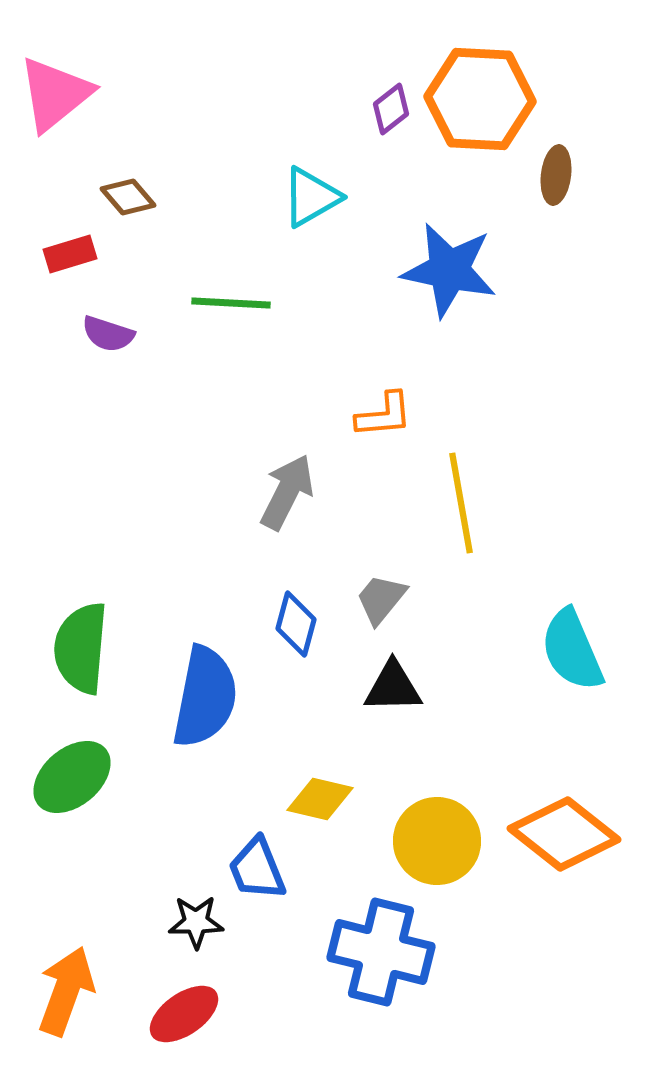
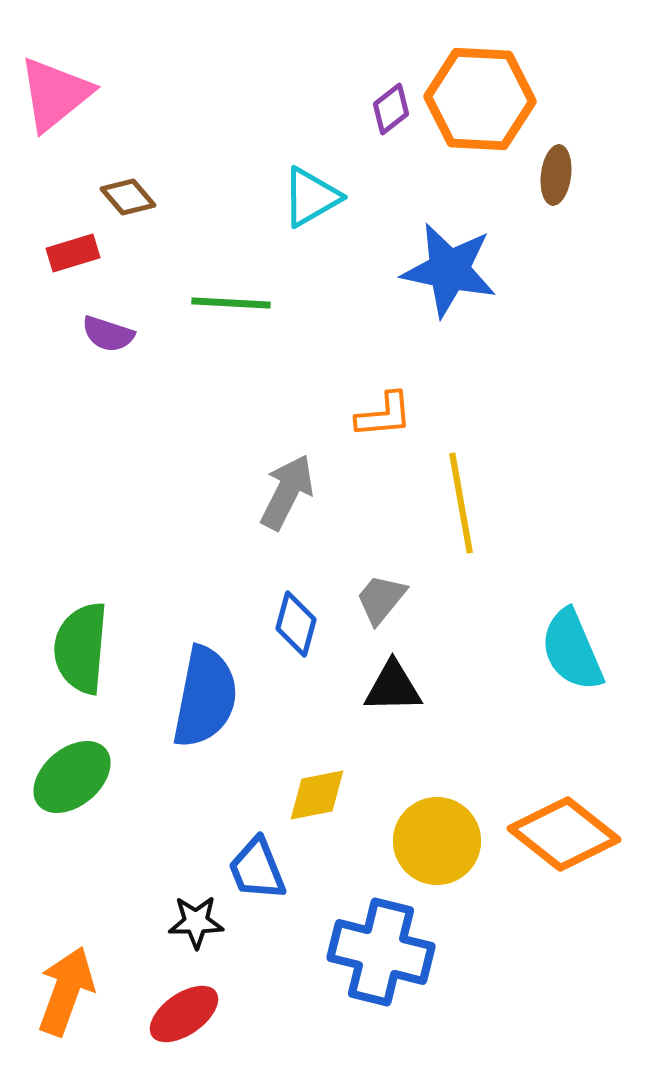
red rectangle: moved 3 px right, 1 px up
yellow diamond: moved 3 px left, 4 px up; rotated 24 degrees counterclockwise
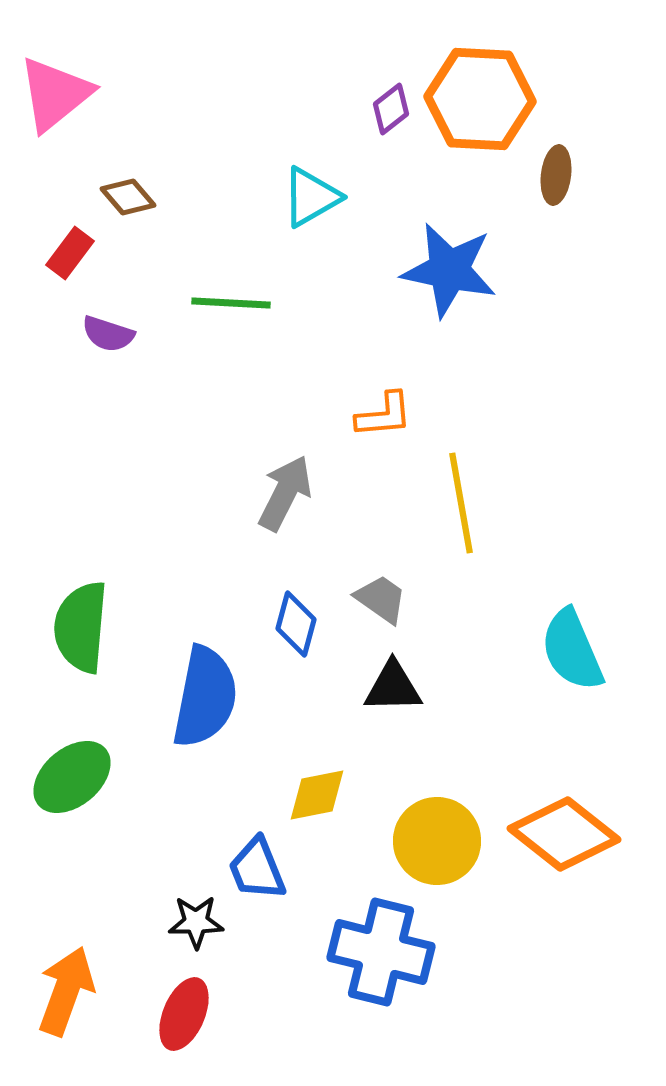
red rectangle: moved 3 px left; rotated 36 degrees counterclockwise
gray arrow: moved 2 px left, 1 px down
gray trapezoid: rotated 86 degrees clockwise
green semicircle: moved 21 px up
red ellipse: rotated 32 degrees counterclockwise
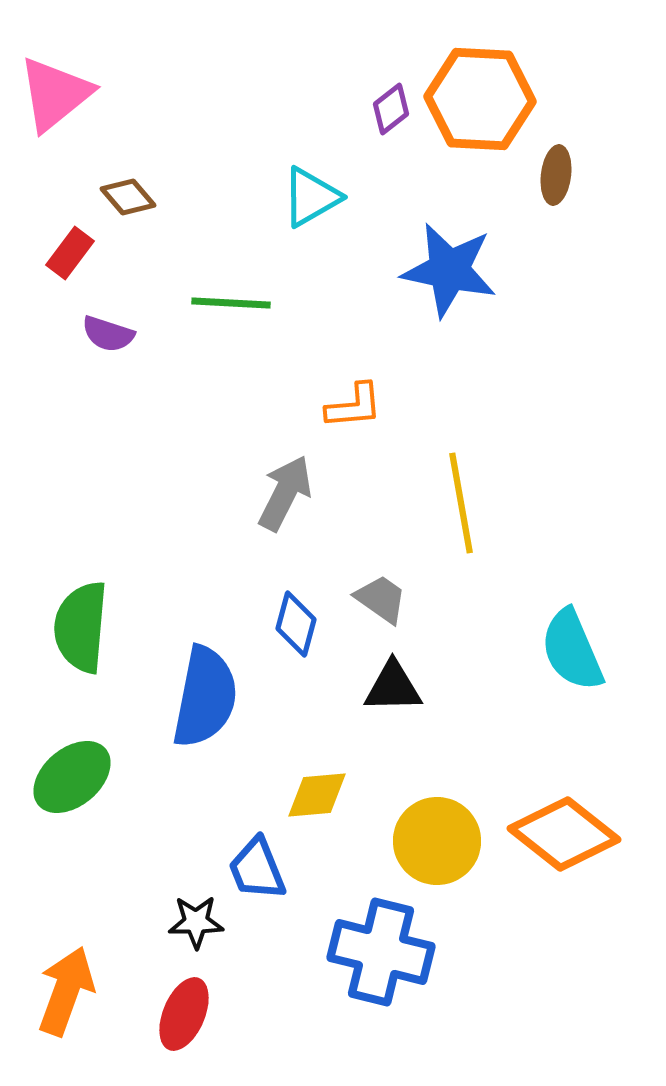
orange L-shape: moved 30 px left, 9 px up
yellow diamond: rotated 6 degrees clockwise
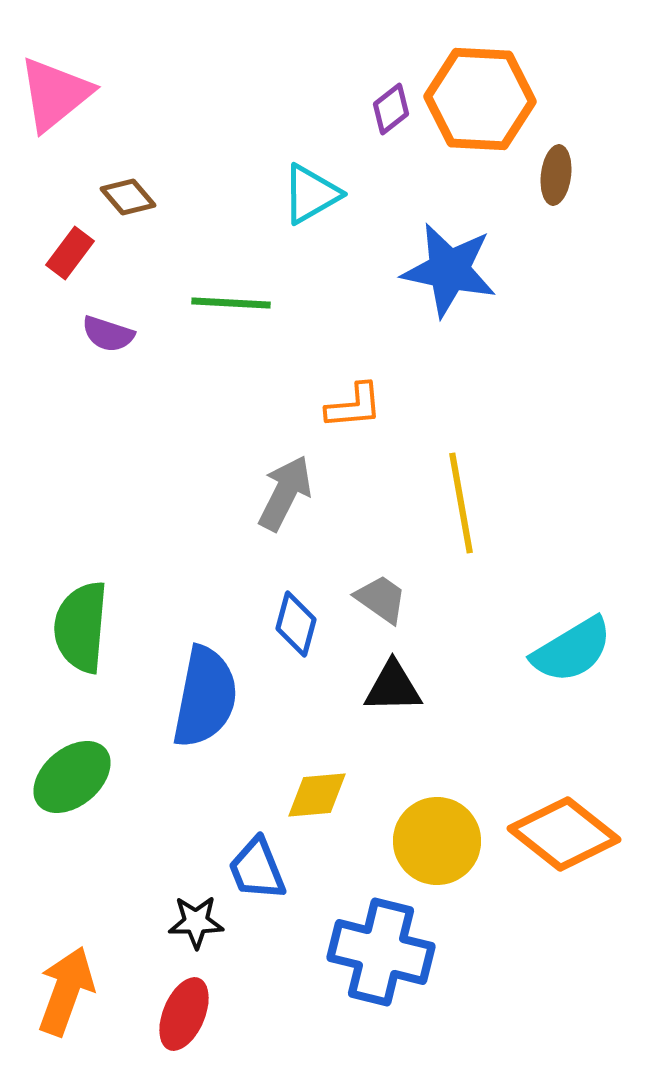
cyan triangle: moved 3 px up
cyan semicircle: rotated 98 degrees counterclockwise
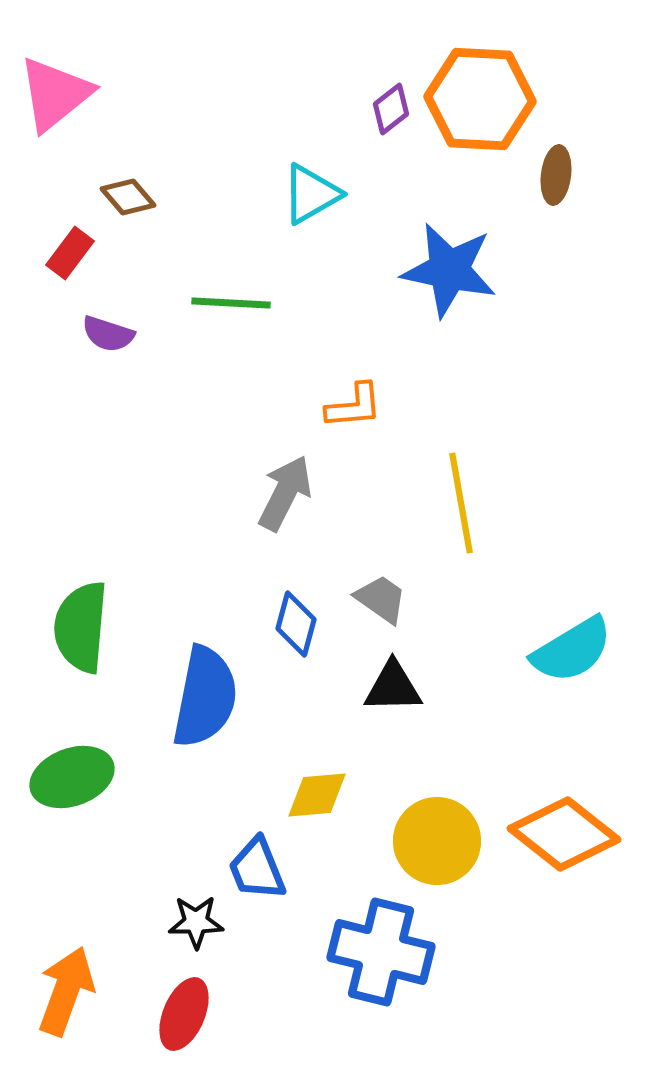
green ellipse: rotated 20 degrees clockwise
